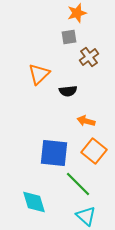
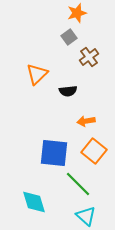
gray square: rotated 28 degrees counterclockwise
orange triangle: moved 2 px left
orange arrow: rotated 24 degrees counterclockwise
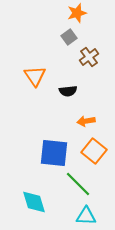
orange triangle: moved 2 px left, 2 px down; rotated 20 degrees counterclockwise
cyan triangle: rotated 40 degrees counterclockwise
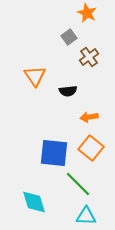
orange star: moved 10 px right; rotated 30 degrees counterclockwise
orange arrow: moved 3 px right, 4 px up
orange square: moved 3 px left, 3 px up
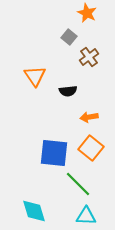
gray square: rotated 14 degrees counterclockwise
cyan diamond: moved 9 px down
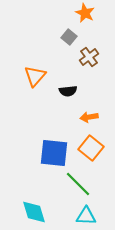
orange star: moved 2 px left
orange triangle: rotated 15 degrees clockwise
cyan diamond: moved 1 px down
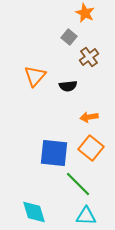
black semicircle: moved 5 px up
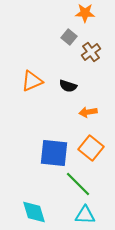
orange star: rotated 24 degrees counterclockwise
brown cross: moved 2 px right, 5 px up
orange triangle: moved 3 px left, 5 px down; rotated 25 degrees clockwise
black semicircle: rotated 24 degrees clockwise
orange arrow: moved 1 px left, 5 px up
cyan triangle: moved 1 px left, 1 px up
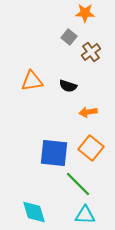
orange triangle: rotated 15 degrees clockwise
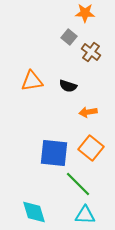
brown cross: rotated 18 degrees counterclockwise
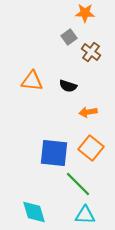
gray square: rotated 14 degrees clockwise
orange triangle: rotated 15 degrees clockwise
